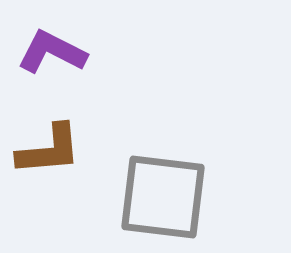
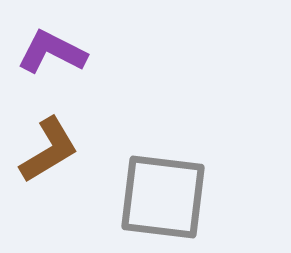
brown L-shape: rotated 26 degrees counterclockwise
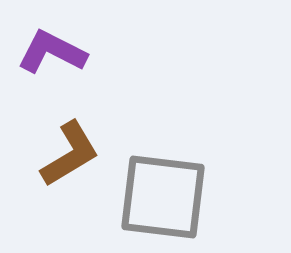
brown L-shape: moved 21 px right, 4 px down
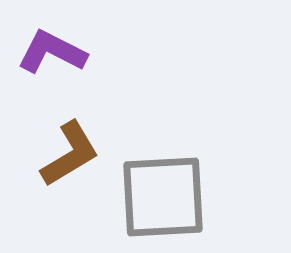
gray square: rotated 10 degrees counterclockwise
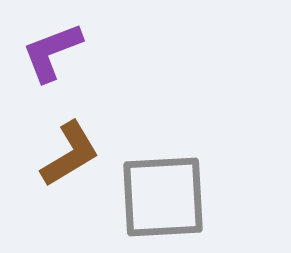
purple L-shape: rotated 48 degrees counterclockwise
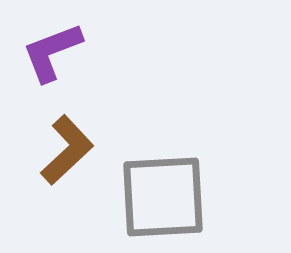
brown L-shape: moved 3 px left, 4 px up; rotated 12 degrees counterclockwise
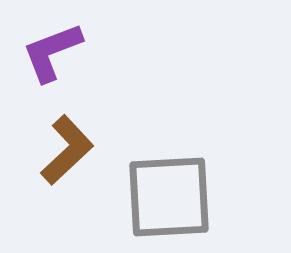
gray square: moved 6 px right
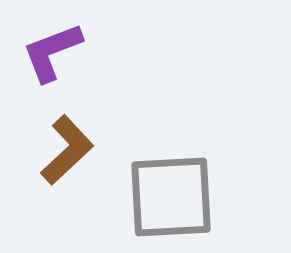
gray square: moved 2 px right
